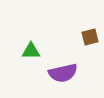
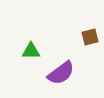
purple semicircle: moved 2 px left; rotated 24 degrees counterclockwise
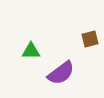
brown square: moved 2 px down
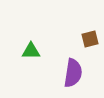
purple semicircle: moved 12 px right; rotated 44 degrees counterclockwise
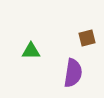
brown square: moved 3 px left, 1 px up
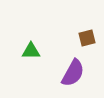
purple semicircle: rotated 20 degrees clockwise
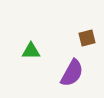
purple semicircle: moved 1 px left
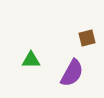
green triangle: moved 9 px down
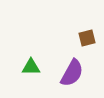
green triangle: moved 7 px down
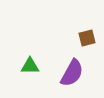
green triangle: moved 1 px left, 1 px up
